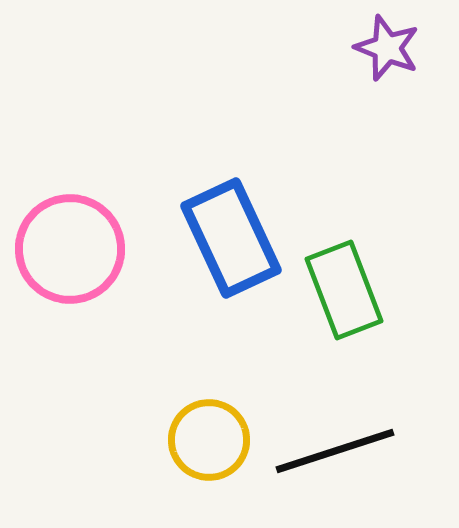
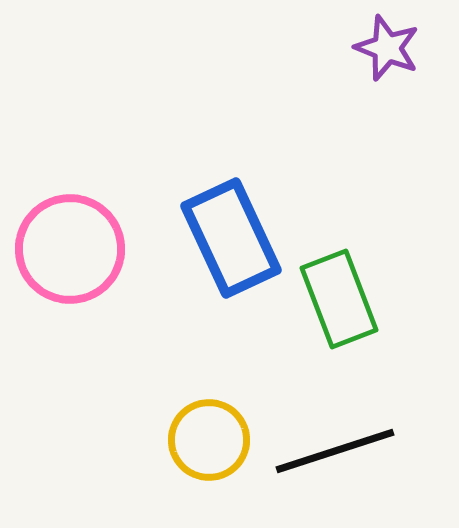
green rectangle: moved 5 px left, 9 px down
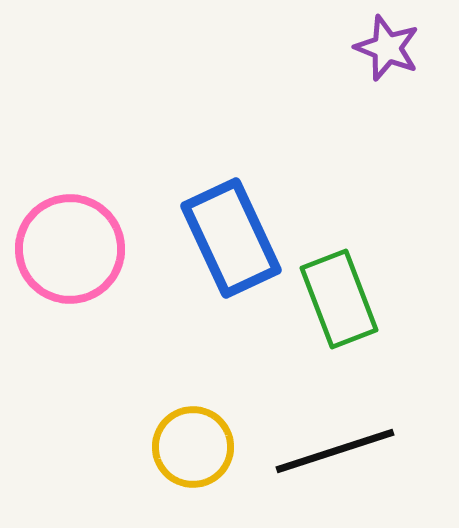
yellow circle: moved 16 px left, 7 px down
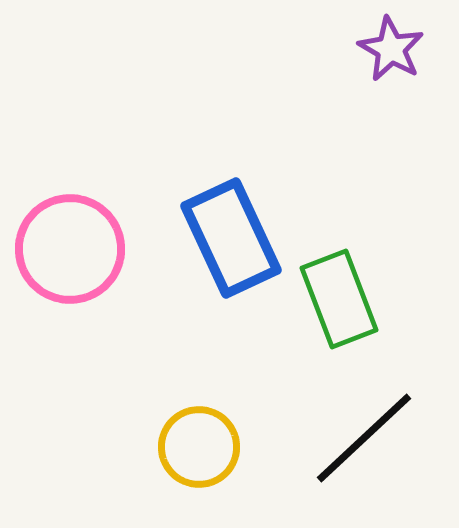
purple star: moved 4 px right, 1 px down; rotated 8 degrees clockwise
yellow circle: moved 6 px right
black line: moved 29 px right, 13 px up; rotated 25 degrees counterclockwise
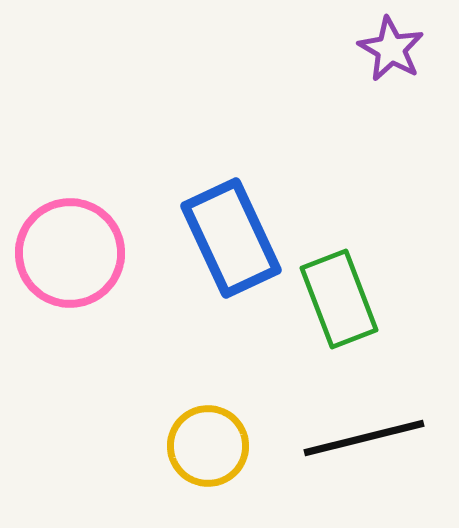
pink circle: moved 4 px down
black line: rotated 29 degrees clockwise
yellow circle: moved 9 px right, 1 px up
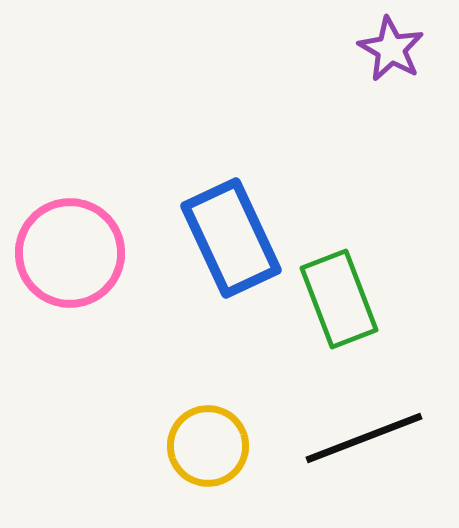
black line: rotated 7 degrees counterclockwise
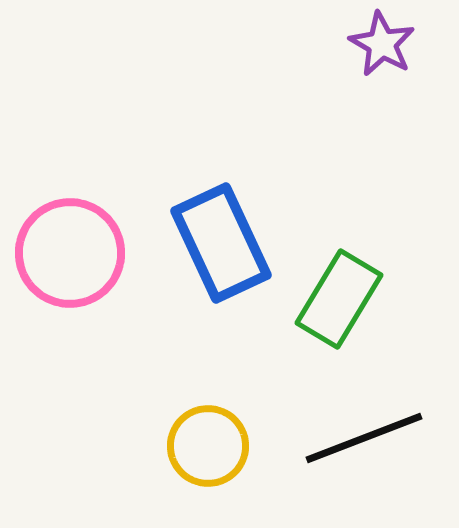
purple star: moved 9 px left, 5 px up
blue rectangle: moved 10 px left, 5 px down
green rectangle: rotated 52 degrees clockwise
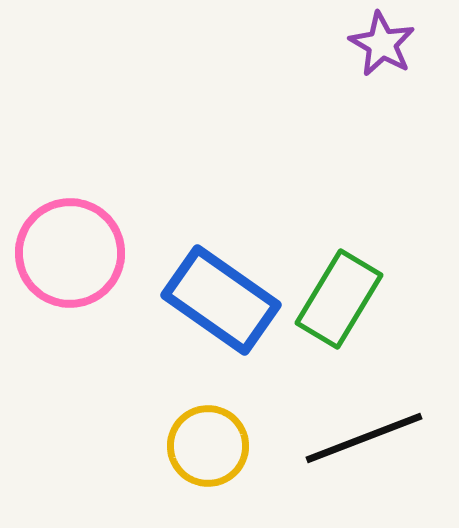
blue rectangle: moved 57 px down; rotated 30 degrees counterclockwise
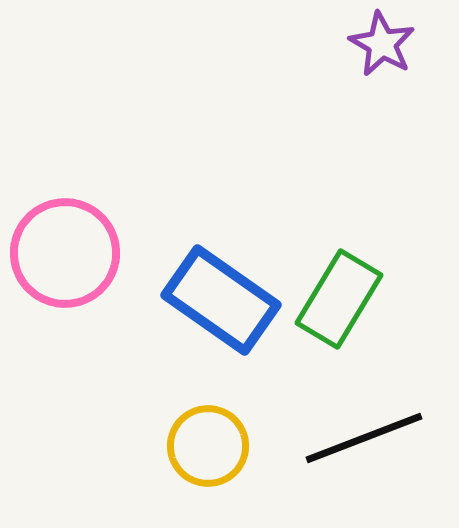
pink circle: moved 5 px left
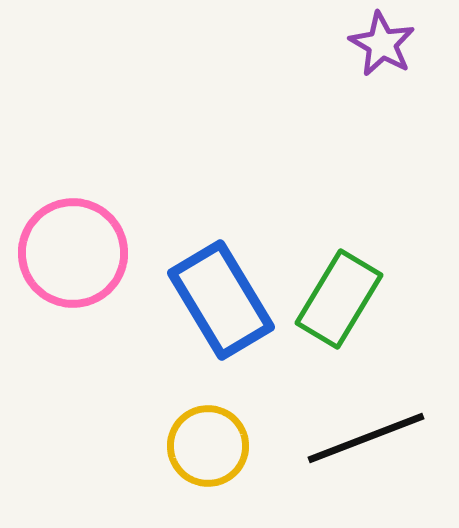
pink circle: moved 8 px right
blue rectangle: rotated 24 degrees clockwise
black line: moved 2 px right
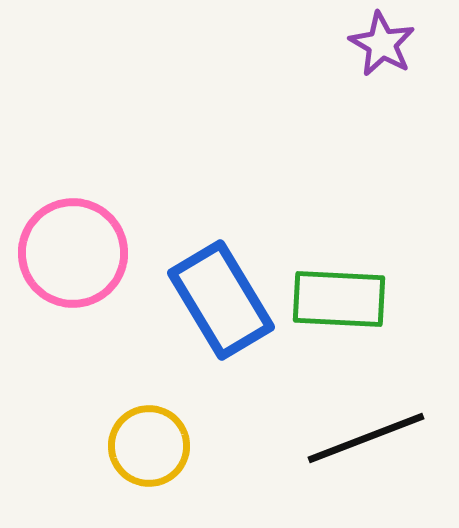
green rectangle: rotated 62 degrees clockwise
yellow circle: moved 59 px left
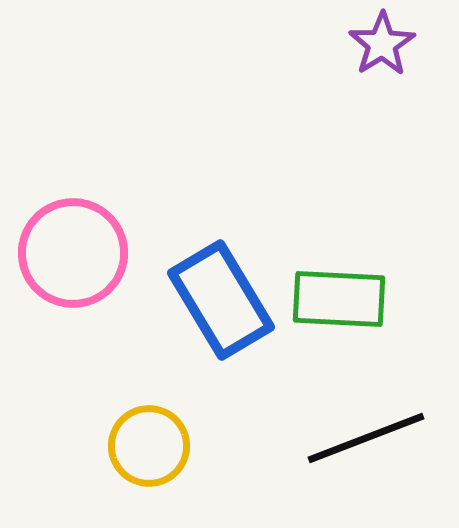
purple star: rotated 10 degrees clockwise
